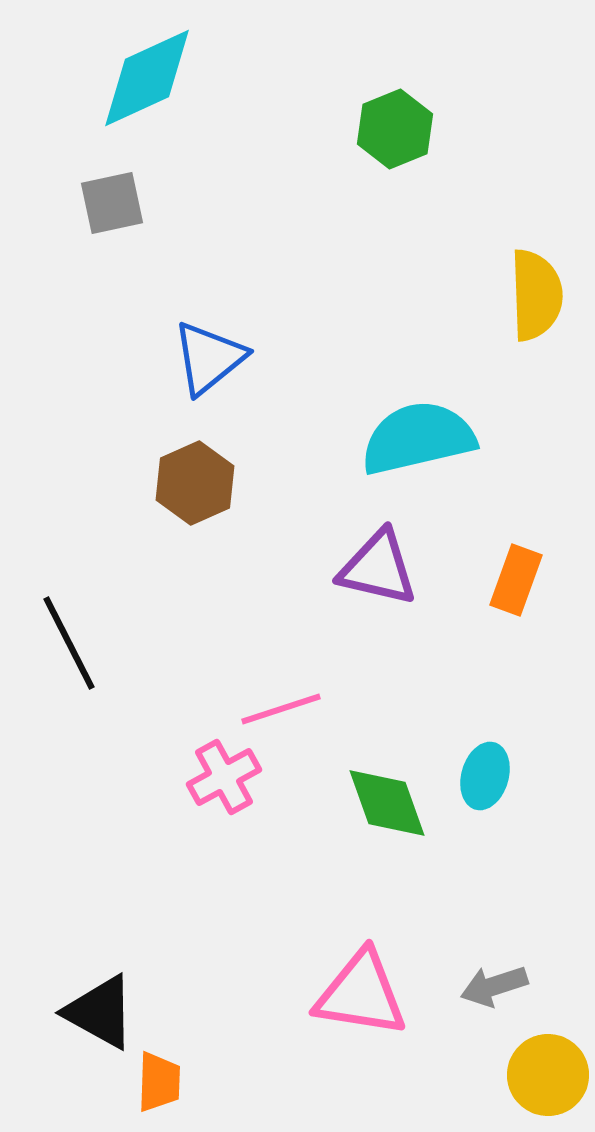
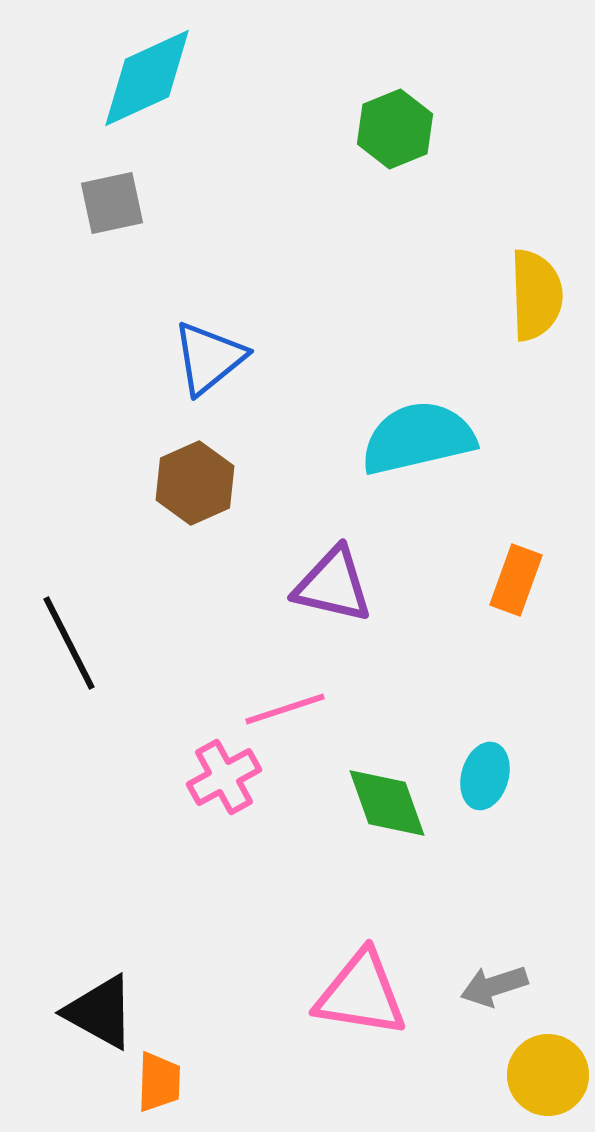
purple triangle: moved 45 px left, 17 px down
pink line: moved 4 px right
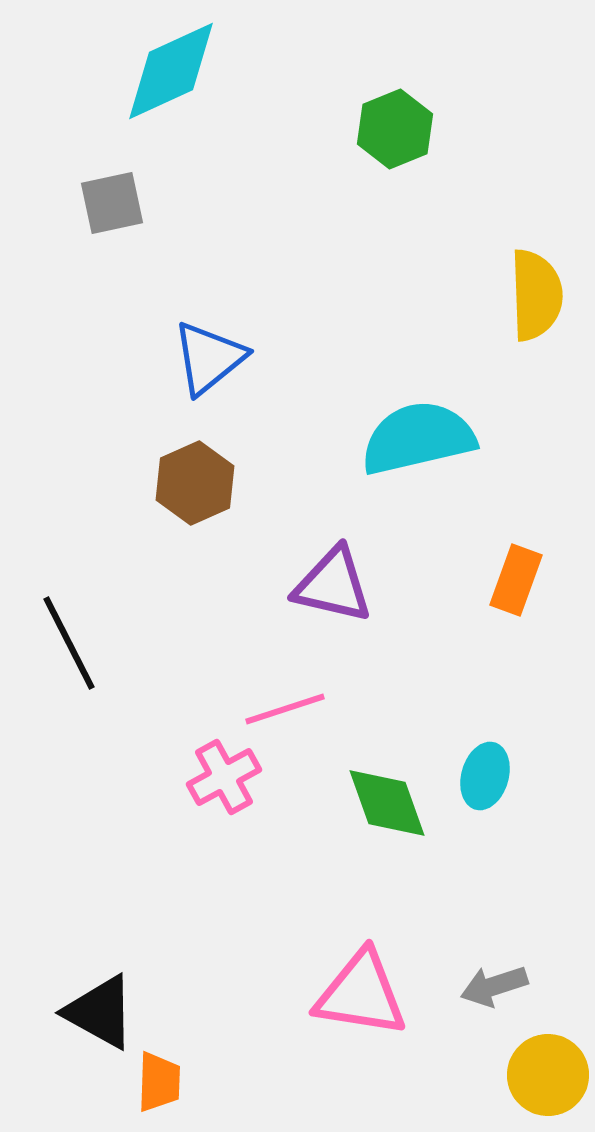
cyan diamond: moved 24 px right, 7 px up
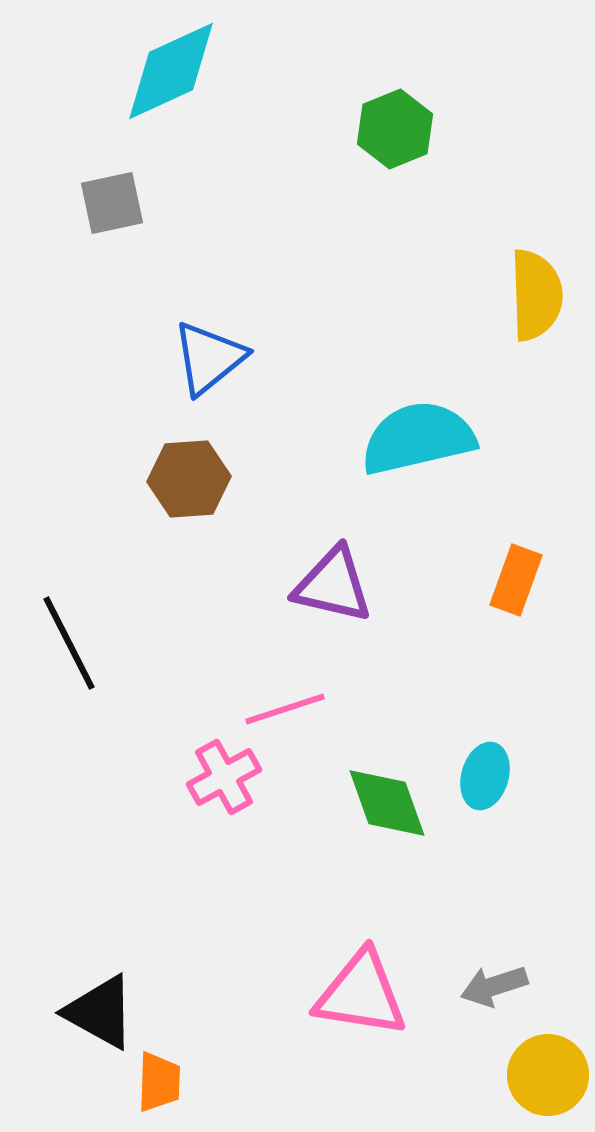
brown hexagon: moved 6 px left, 4 px up; rotated 20 degrees clockwise
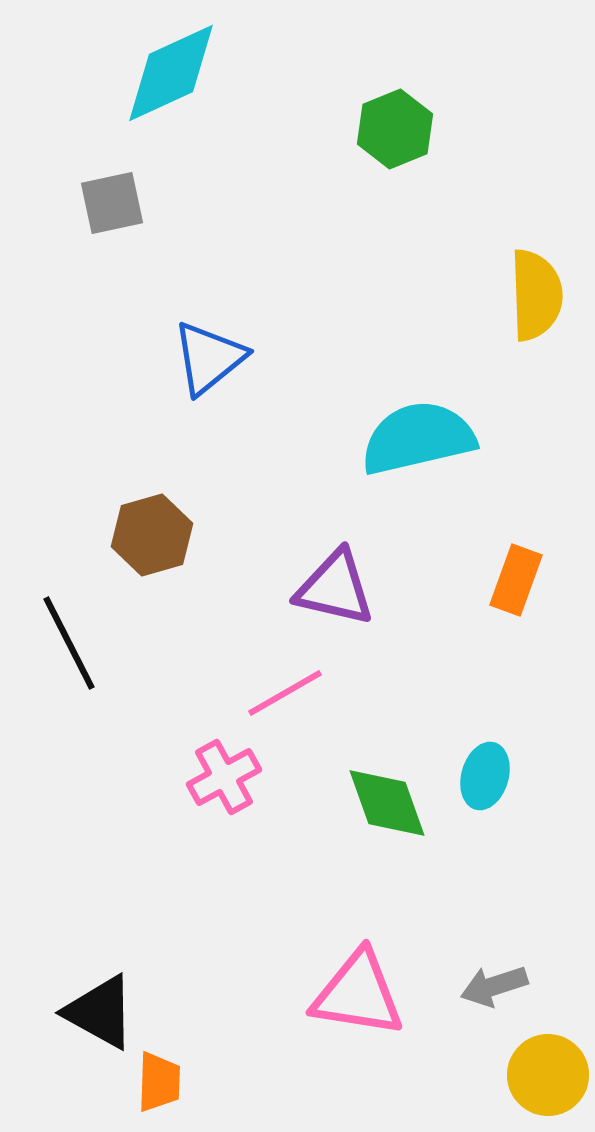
cyan diamond: moved 2 px down
brown hexagon: moved 37 px left, 56 px down; rotated 12 degrees counterclockwise
purple triangle: moved 2 px right, 3 px down
pink line: moved 16 px up; rotated 12 degrees counterclockwise
pink triangle: moved 3 px left
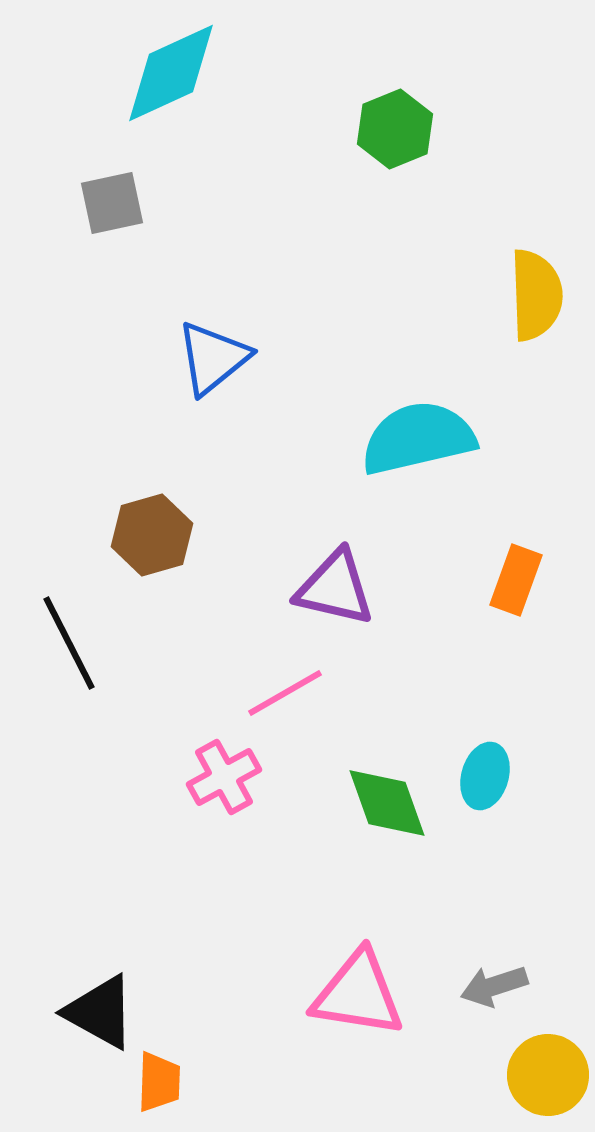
blue triangle: moved 4 px right
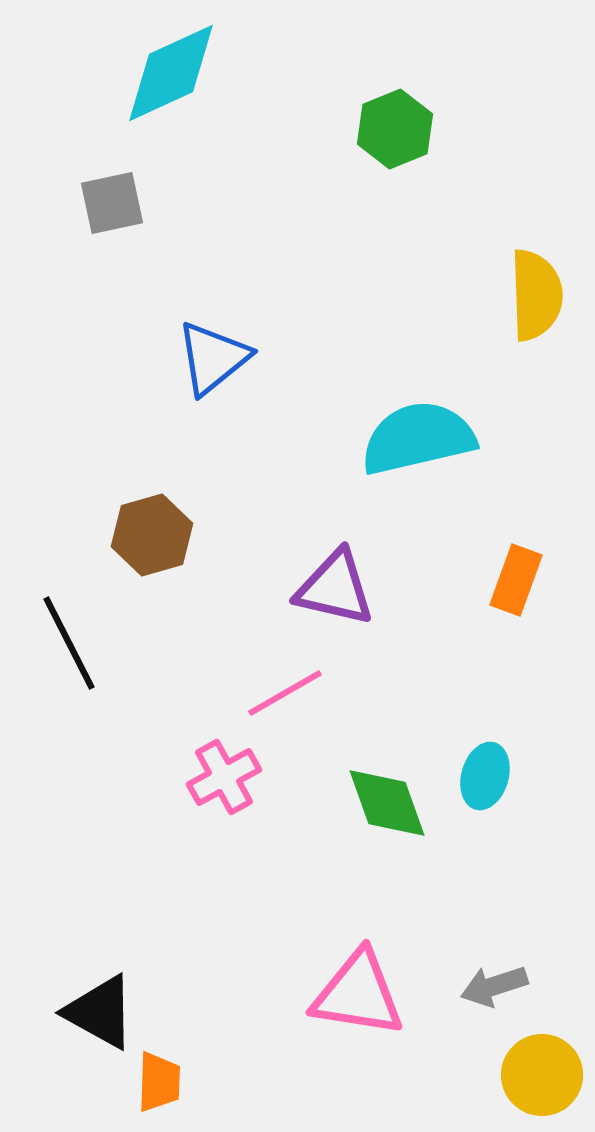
yellow circle: moved 6 px left
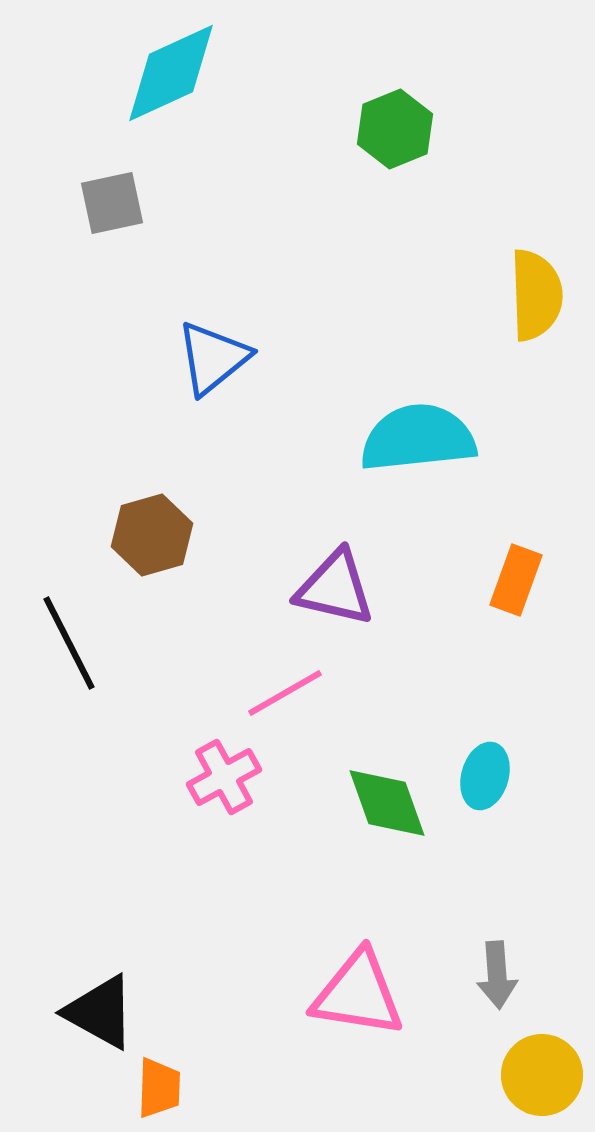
cyan semicircle: rotated 7 degrees clockwise
gray arrow: moved 3 px right, 11 px up; rotated 76 degrees counterclockwise
orange trapezoid: moved 6 px down
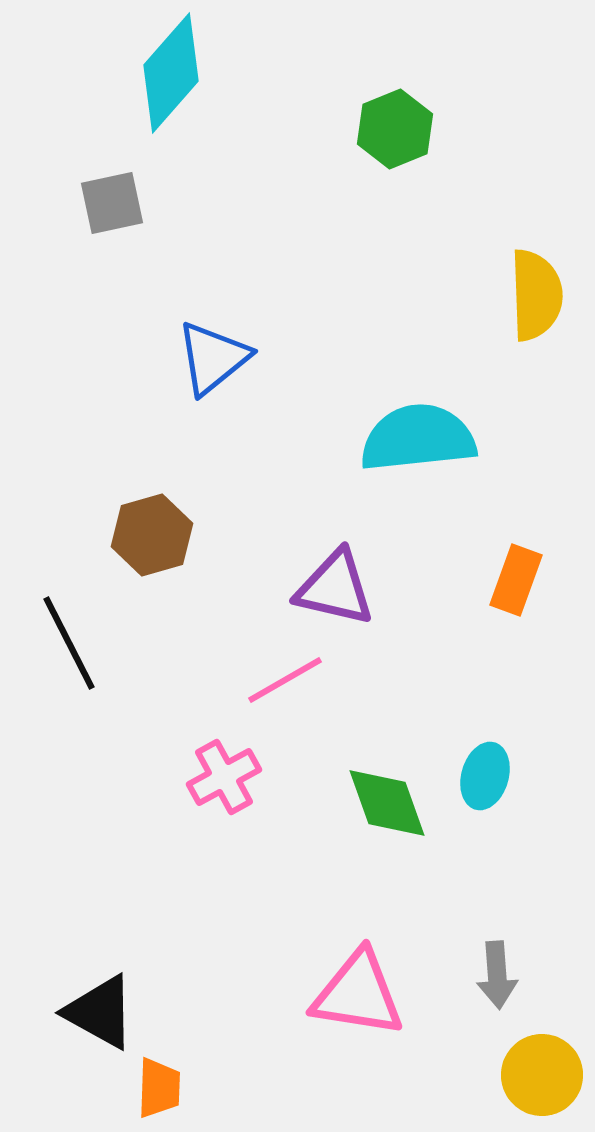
cyan diamond: rotated 24 degrees counterclockwise
pink line: moved 13 px up
